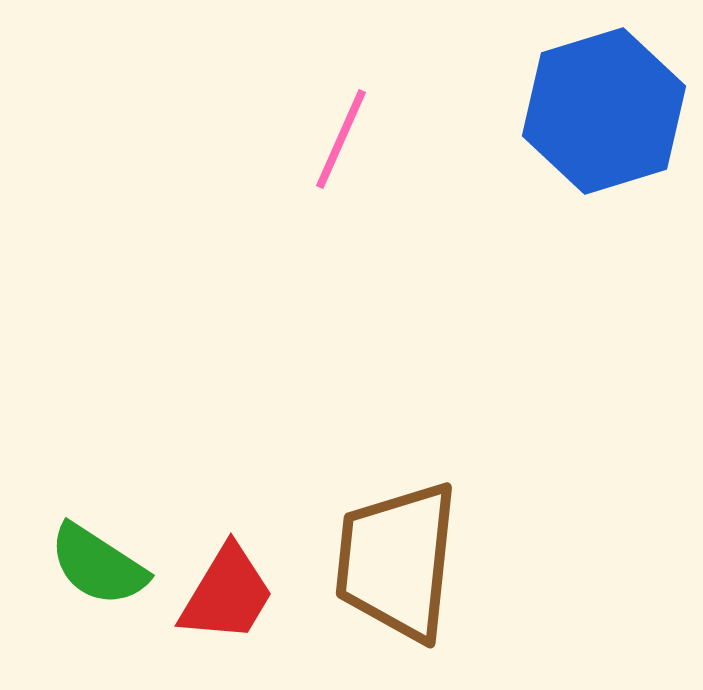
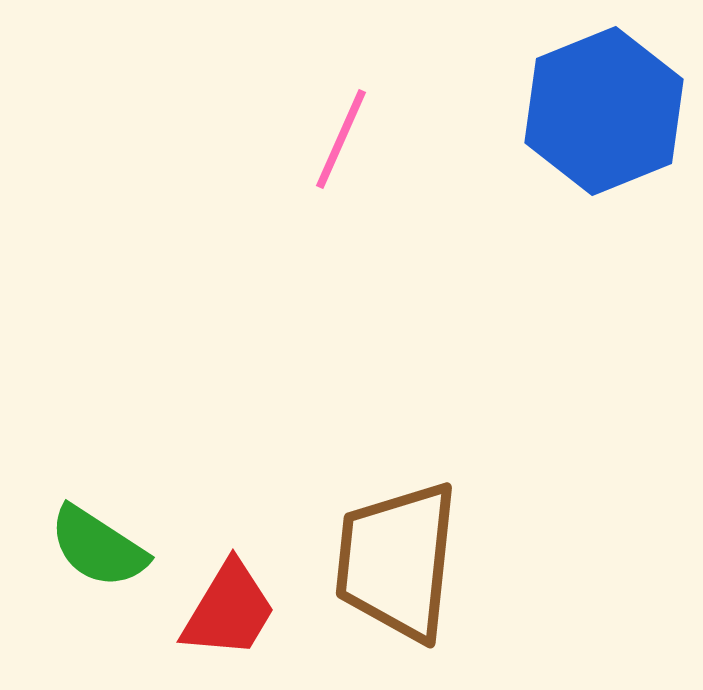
blue hexagon: rotated 5 degrees counterclockwise
green semicircle: moved 18 px up
red trapezoid: moved 2 px right, 16 px down
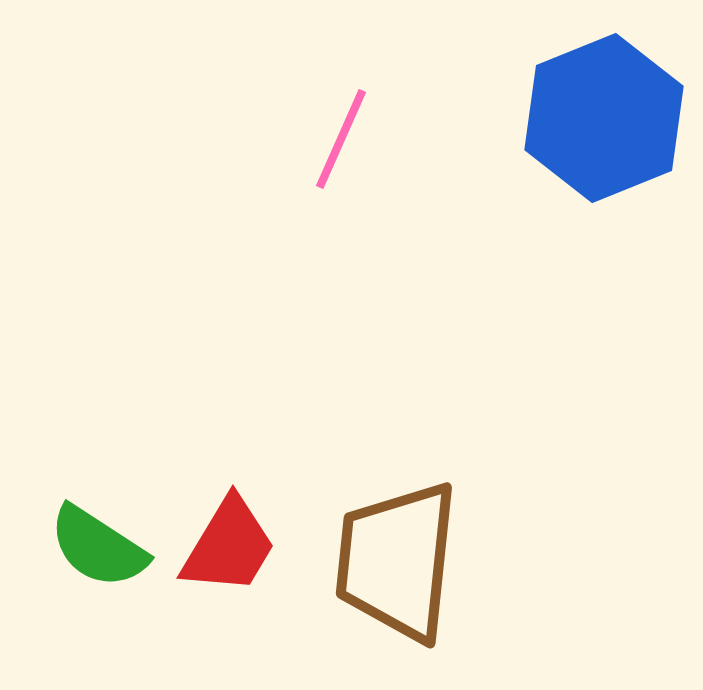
blue hexagon: moved 7 px down
red trapezoid: moved 64 px up
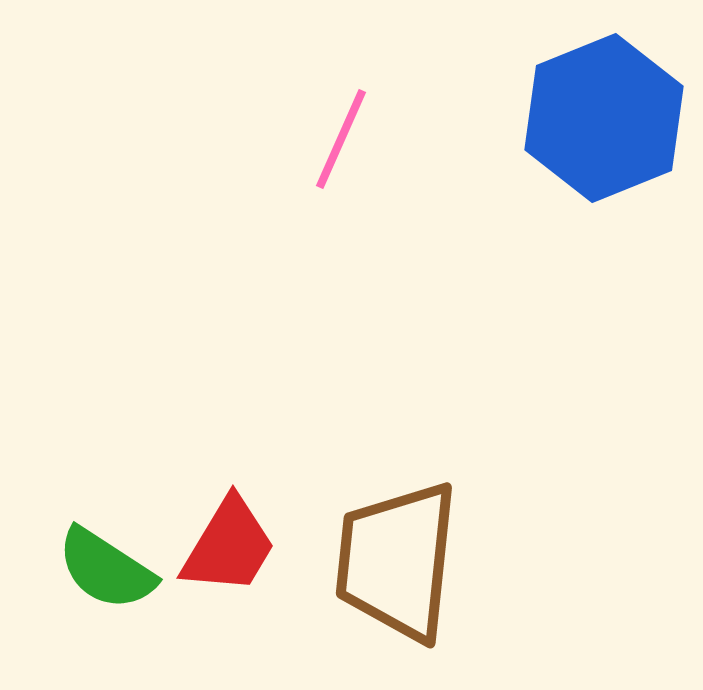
green semicircle: moved 8 px right, 22 px down
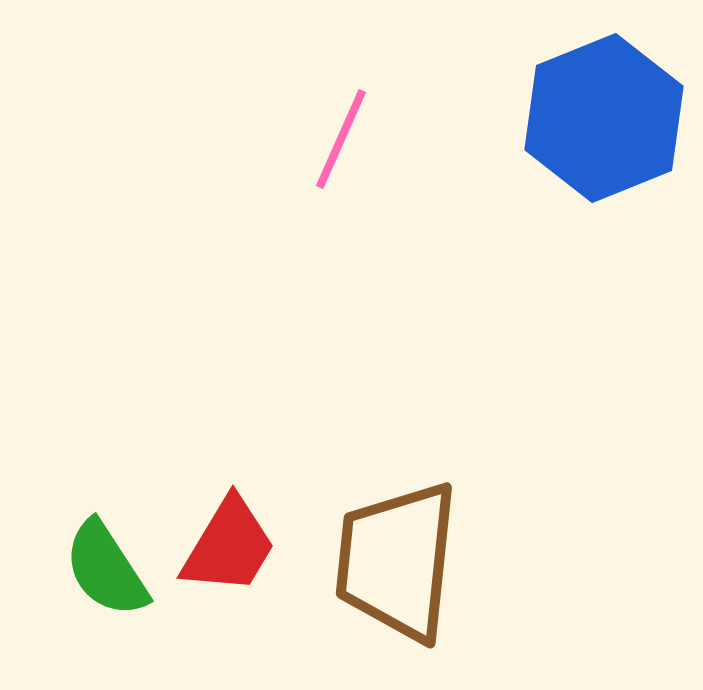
green semicircle: rotated 24 degrees clockwise
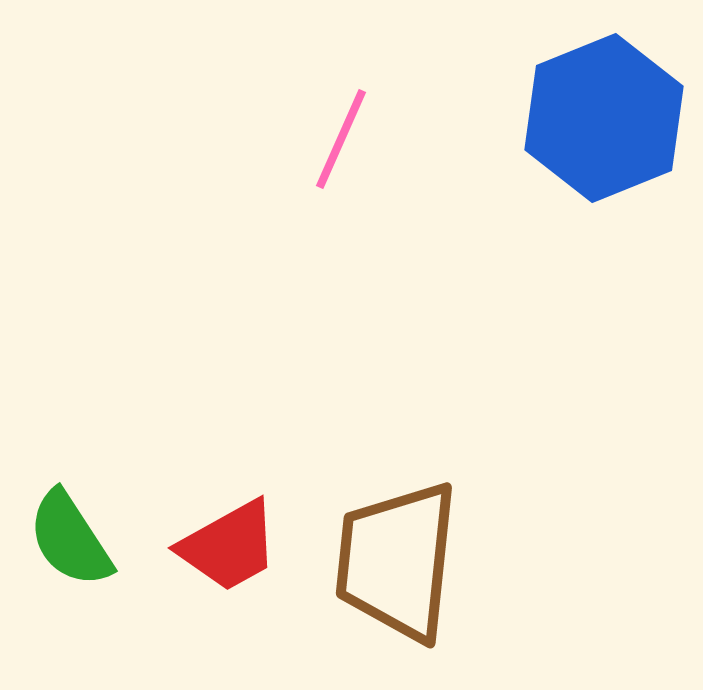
red trapezoid: rotated 30 degrees clockwise
green semicircle: moved 36 px left, 30 px up
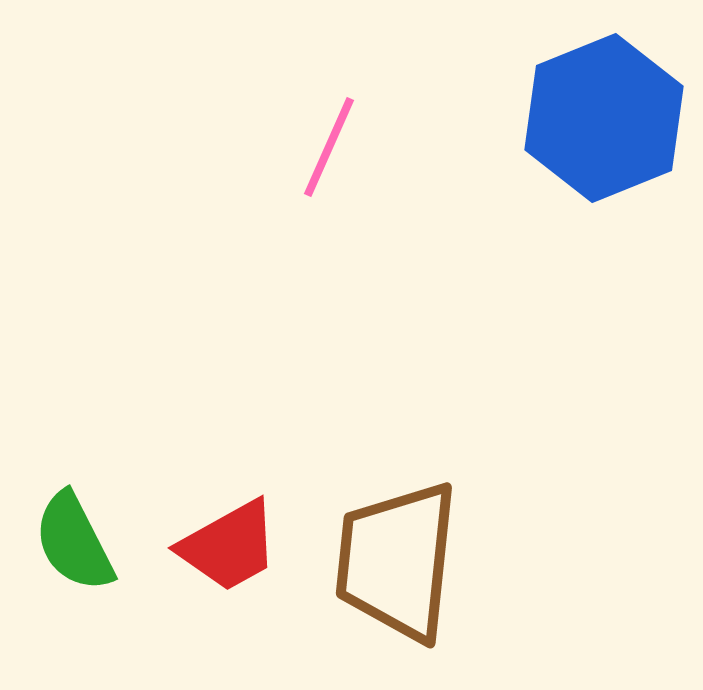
pink line: moved 12 px left, 8 px down
green semicircle: moved 4 px right, 3 px down; rotated 6 degrees clockwise
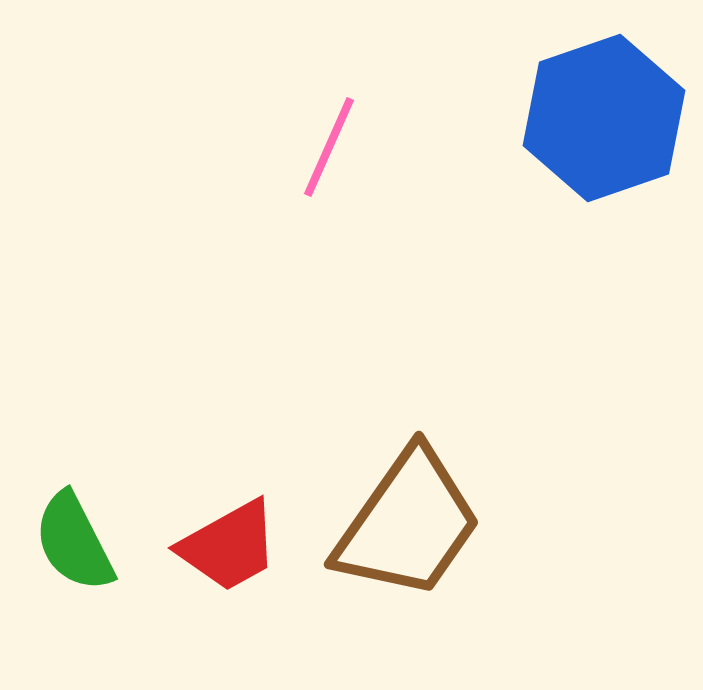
blue hexagon: rotated 3 degrees clockwise
brown trapezoid: moved 11 px right, 37 px up; rotated 151 degrees counterclockwise
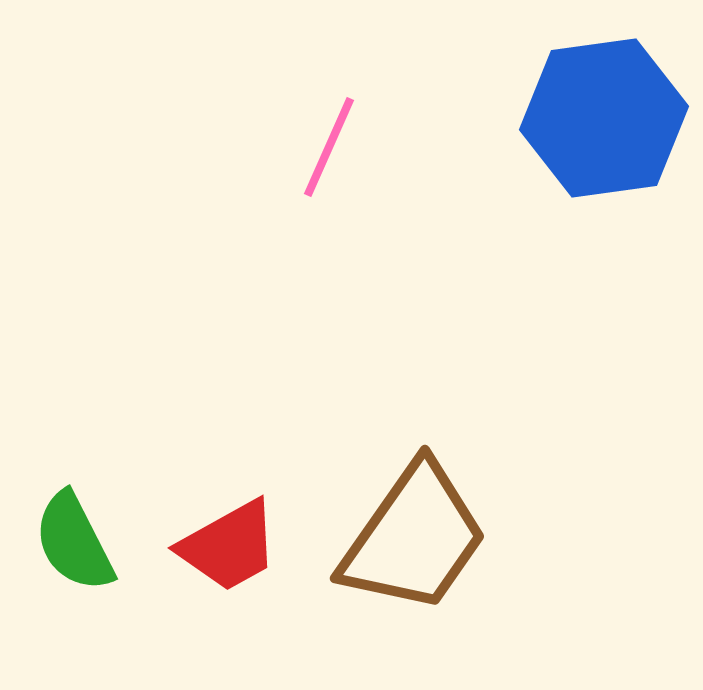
blue hexagon: rotated 11 degrees clockwise
brown trapezoid: moved 6 px right, 14 px down
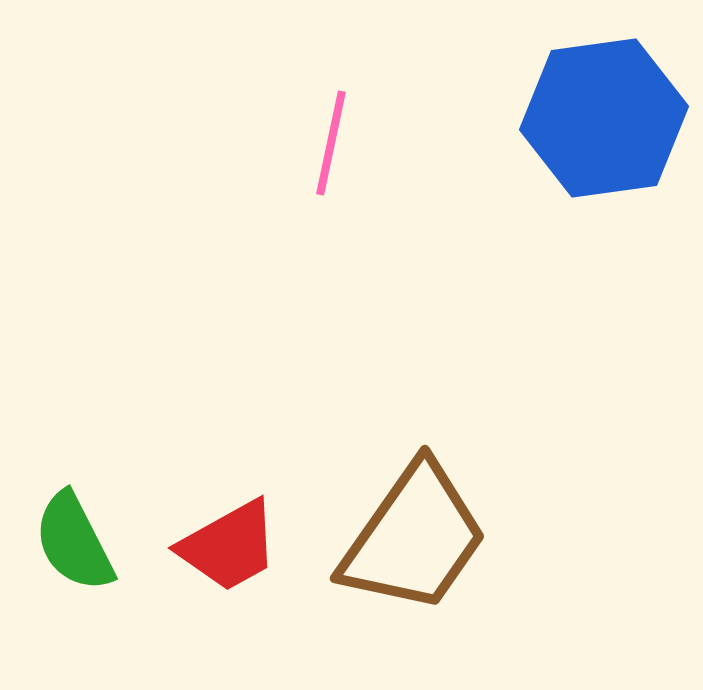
pink line: moved 2 px right, 4 px up; rotated 12 degrees counterclockwise
